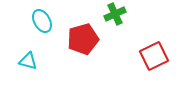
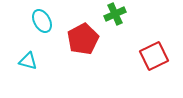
red pentagon: rotated 12 degrees counterclockwise
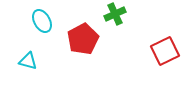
red square: moved 11 px right, 5 px up
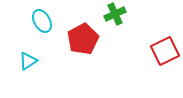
cyan triangle: rotated 48 degrees counterclockwise
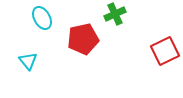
cyan ellipse: moved 3 px up
red pentagon: rotated 16 degrees clockwise
cyan triangle: rotated 36 degrees counterclockwise
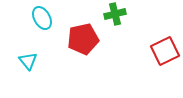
green cross: rotated 10 degrees clockwise
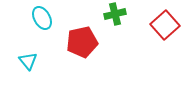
red pentagon: moved 1 px left, 3 px down
red square: moved 26 px up; rotated 16 degrees counterclockwise
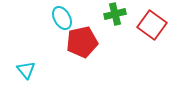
cyan ellipse: moved 20 px right
red square: moved 13 px left; rotated 12 degrees counterclockwise
cyan triangle: moved 2 px left, 9 px down
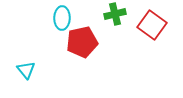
cyan ellipse: rotated 30 degrees clockwise
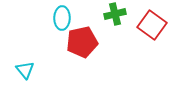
cyan triangle: moved 1 px left
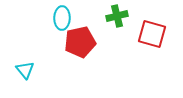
green cross: moved 2 px right, 2 px down
red square: moved 9 px down; rotated 20 degrees counterclockwise
red pentagon: moved 2 px left
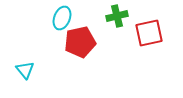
cyan ellipse: rotated 20 degrees clockwise
red square: moved 3 px left, 1 px up; rotated 28 degrees counterclockwise
